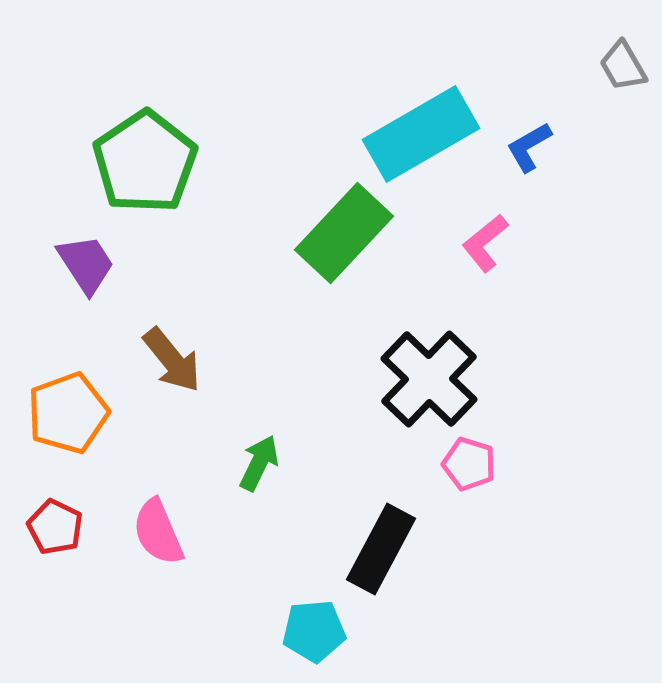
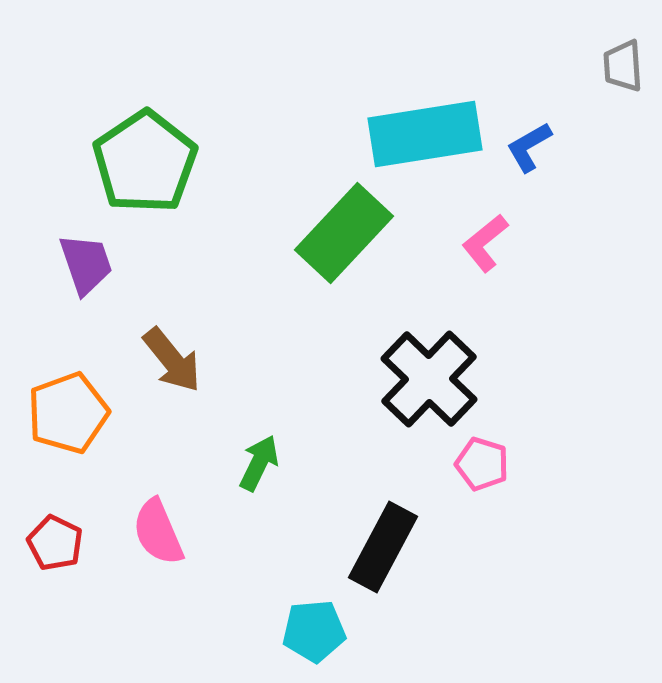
gray trapezoid: rotated 26 degrees clockwise
cyan rectangle: moved 4 px right; rotated 21 degrees clockwise
purple trapezoid: rotated 14 degrees clockwise
pink pentagon: moved 13 px right
red pentagon: moved 16 px down
black rectangle: moved 2 px right, 2 px up
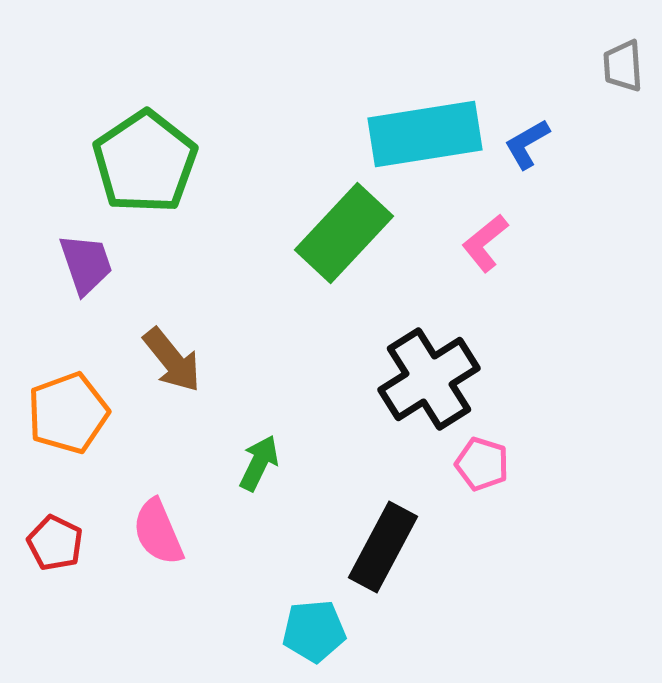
blue L-shape: moved 2 px left, 3 px up
black cross: rotated 14 degrees clockwise
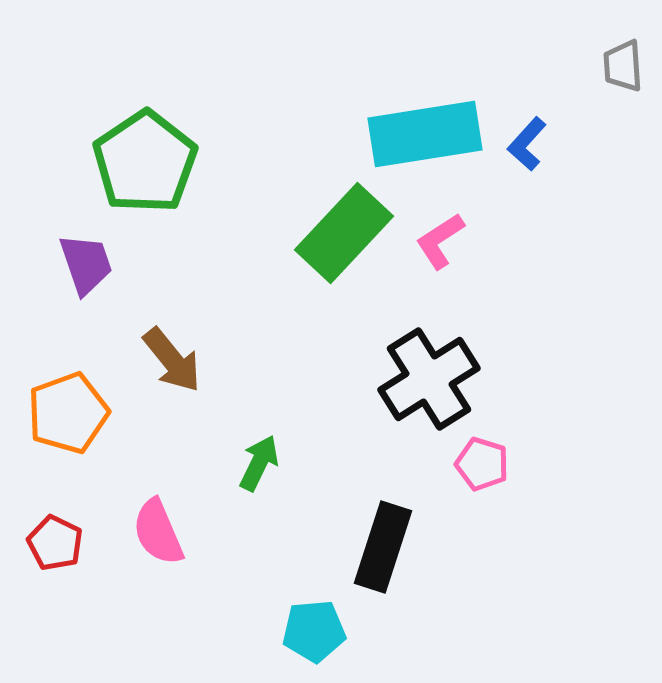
blue L-shape: rotated 18 degrees counterclockwise
pink L-shape: moved 45 px left, 2 px up; rotated 6 degrees clockwise
black rectangle: rotated 10 degrees counterclockwise
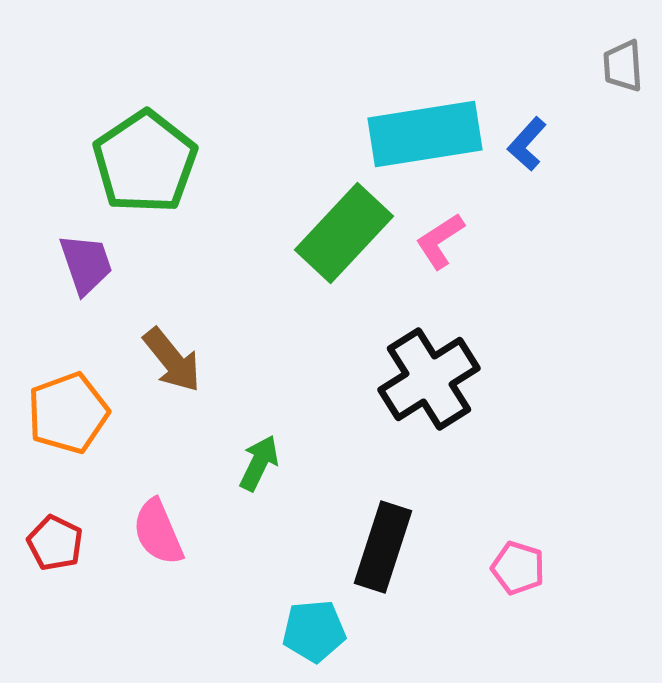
pink pentagon: moved 36 px right, 104 px down
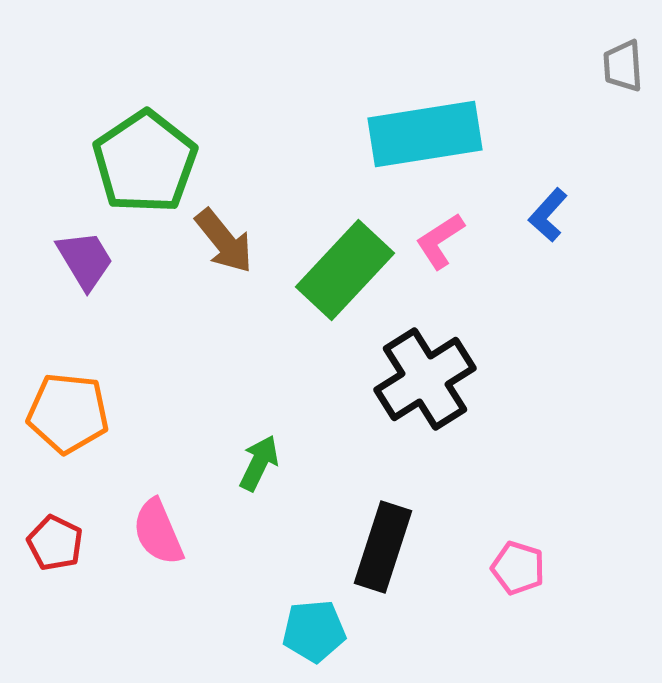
blue L-shape: moved 21 px right, 71 px down
green rectangle: moved 1 px right, 37 px down
purple trapezoid: moved 1 px left, 4 px up; rotated 12 degrees counterclockwise
brown arrow: moved 52 px right, 119 px up
black cross: moved 4 px left
orange pentagon: rotated 26 degrees clockwise
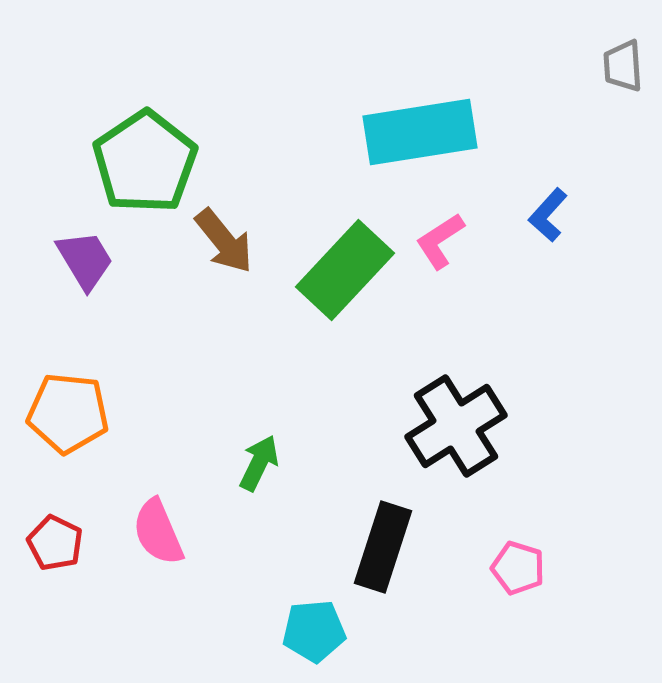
cyan rectangle: moved 5 px left, 2 px up
black cross: moved 31 px right, 47 px down
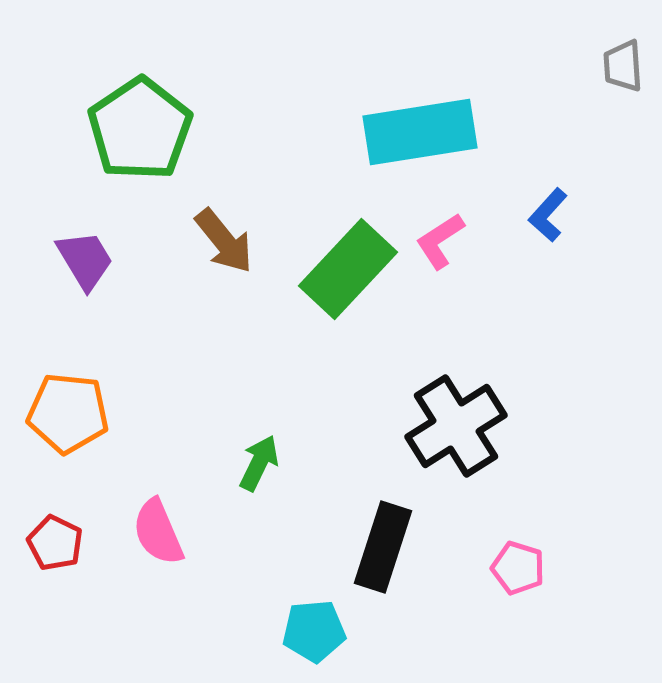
green pentagon: moved 5 px left, 33 px up
green rectangle: moved 3 px right, 1 px up
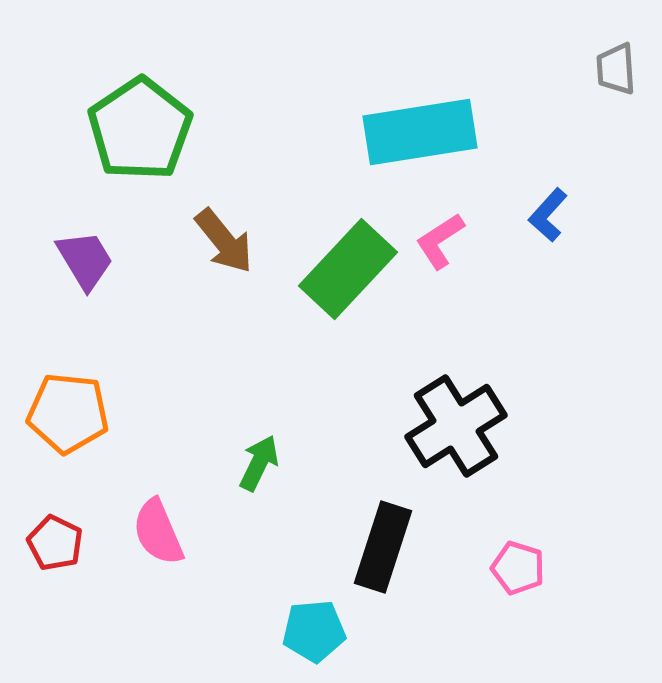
gray trapezoid: moved 7 px left, 3 px down
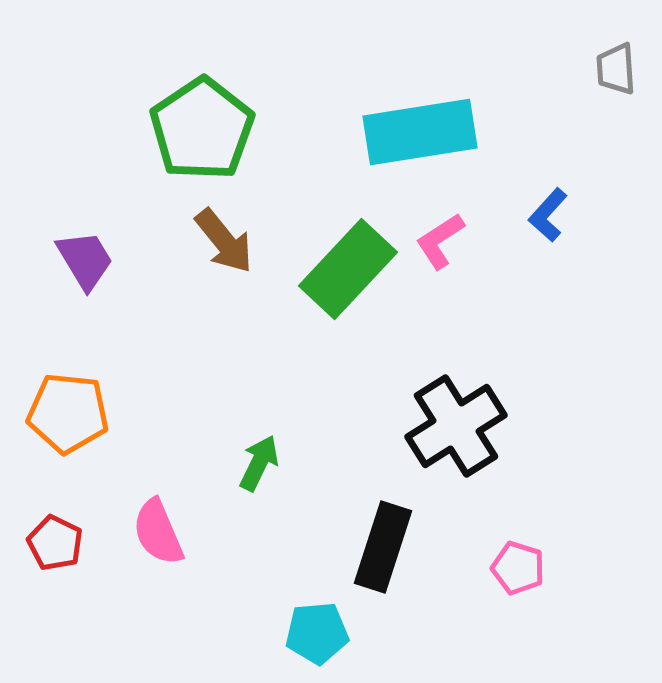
green pentagon: moved 62 px right
cyan pentagon: moved 3 px right, 2 px down
